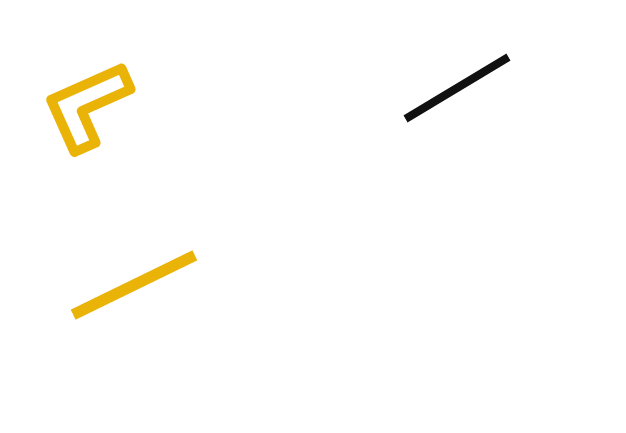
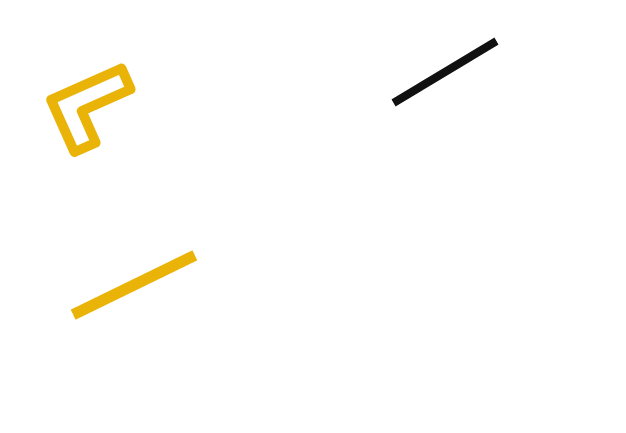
black line: moved 12 px left, 16 px up
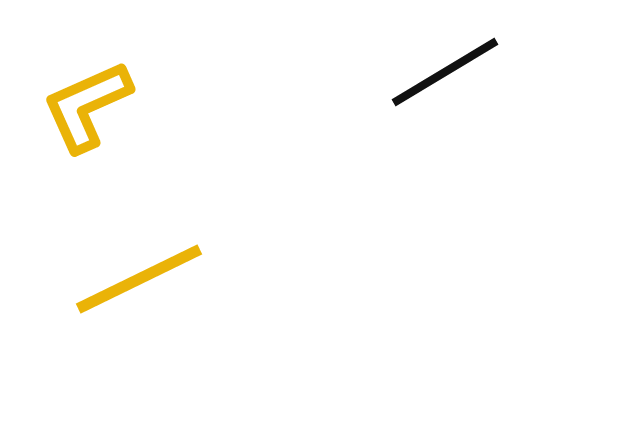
yellow line: moved 5 px right, 6 px up
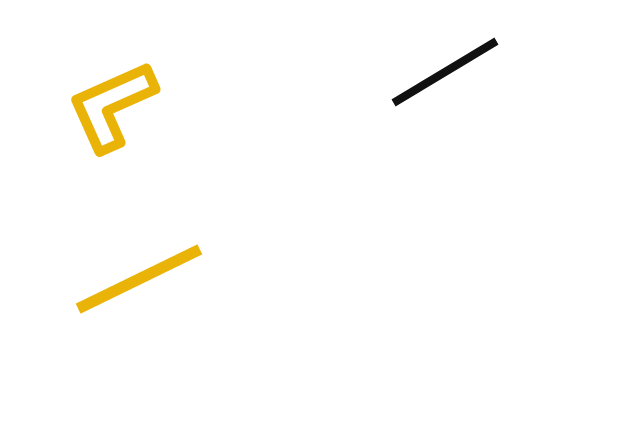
yellow L-shape: moved 25 px right
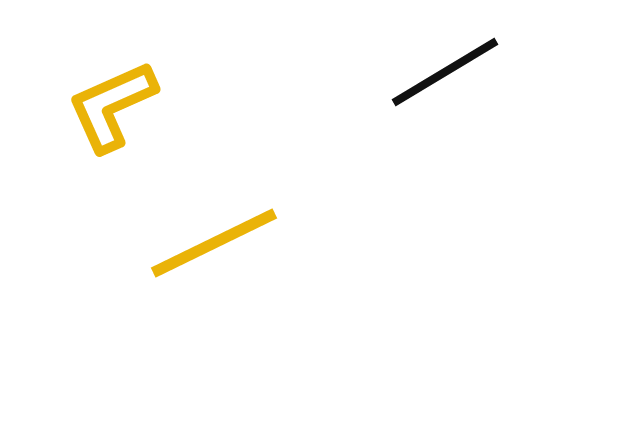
yellow line: moved 75 px right, 36 px up
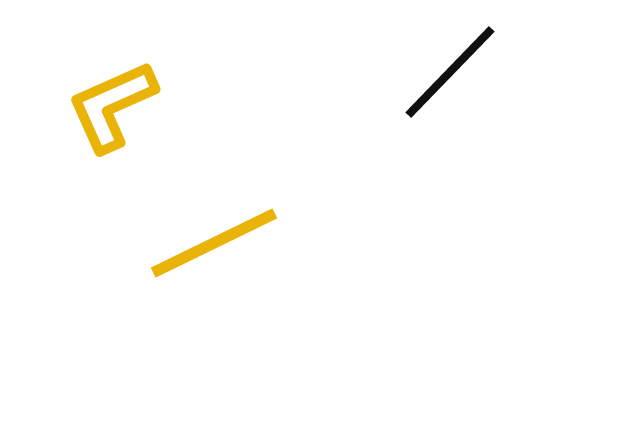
black line: moved 5 px right; rotated 15 degrees counterclockwise
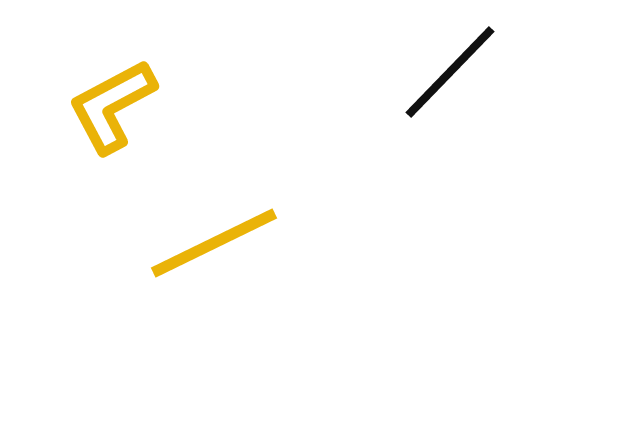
yellow L-shape: rotated 4 degrees counterclockwise
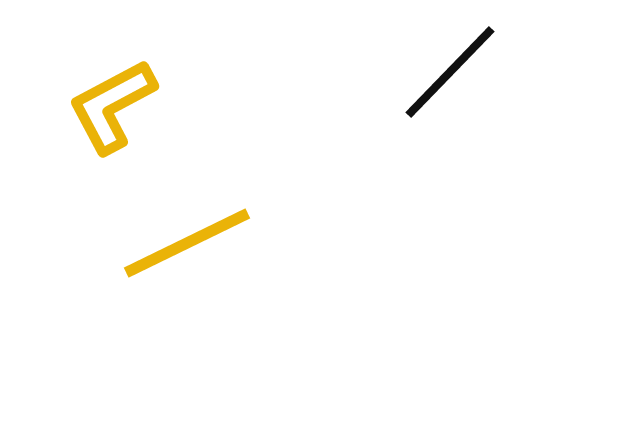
yellow line: moved 27 px left
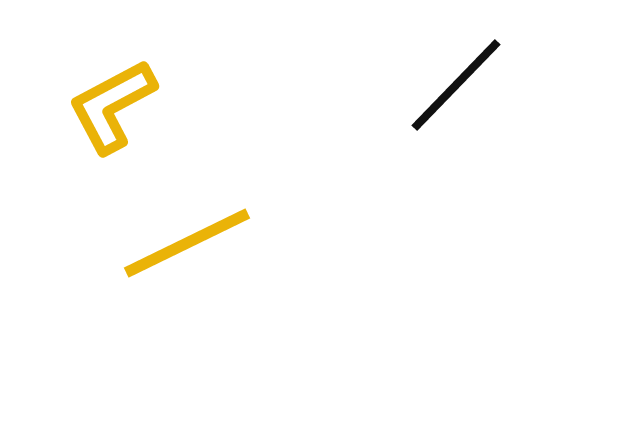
black line: moved 6 px right, 13 px down
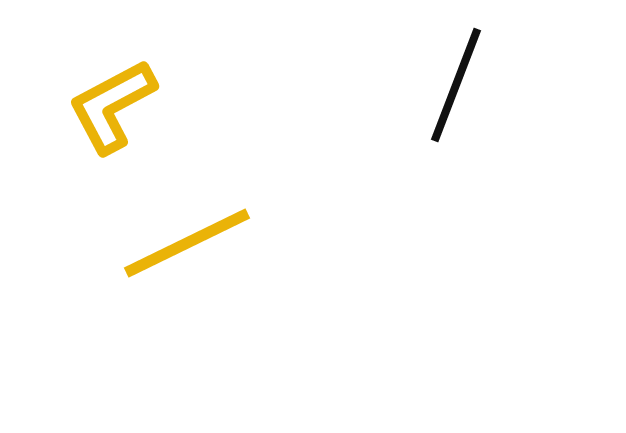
black line: rotated 23 degrees counterclockwise
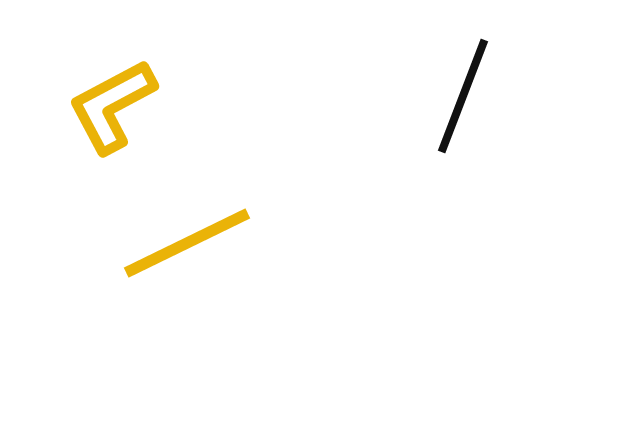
black line: moved 7 px right, 11 px down
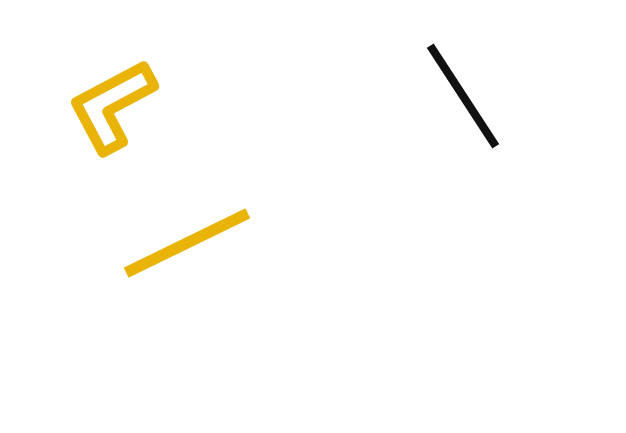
black line: rotated 54 degrees counterclockwise
